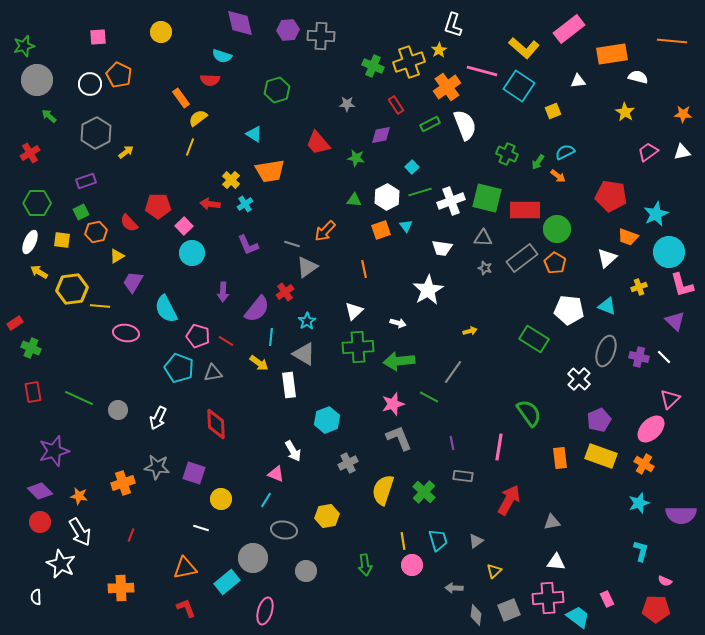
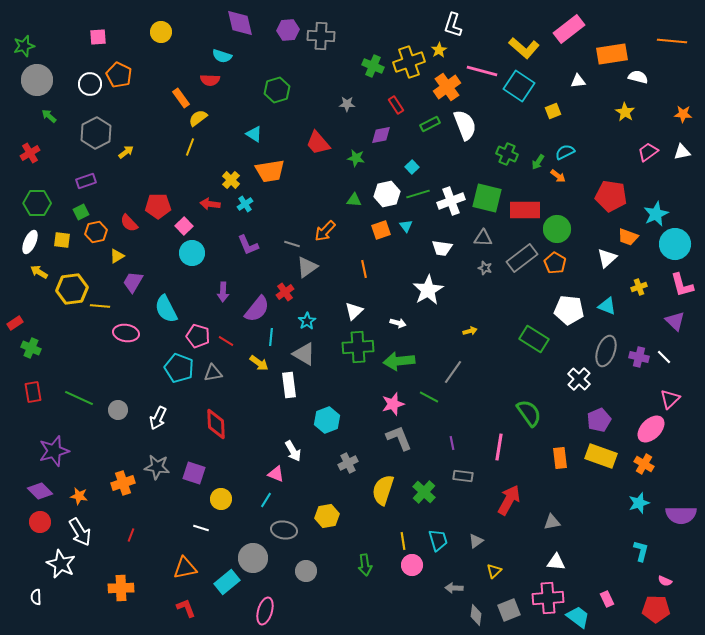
green line at (420, 192): moved 2 px left, 2 px down
white hexagon at (387, 197): moved 3 px up; rotated 15 degrees clockwise
cyan circle at (669, 252): moved 6 px right, 8 px up
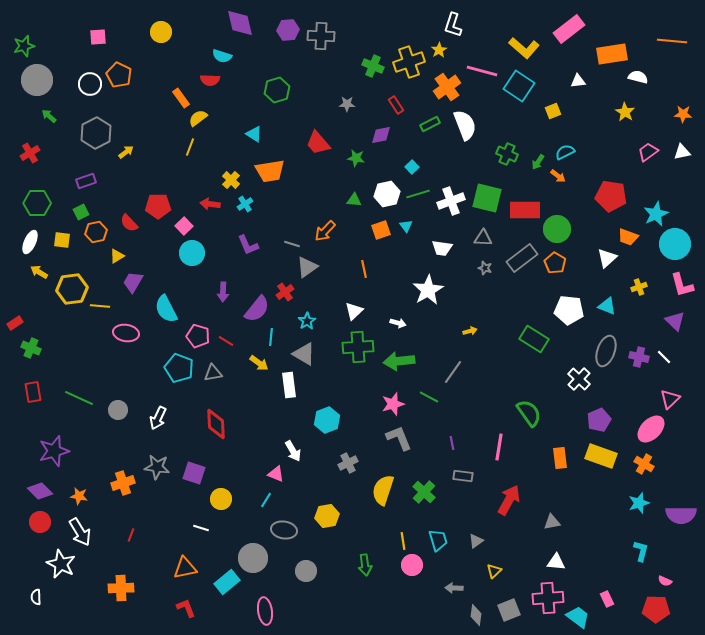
pink ellipse at (265, 611): rotated 24 degrees counterclockwise
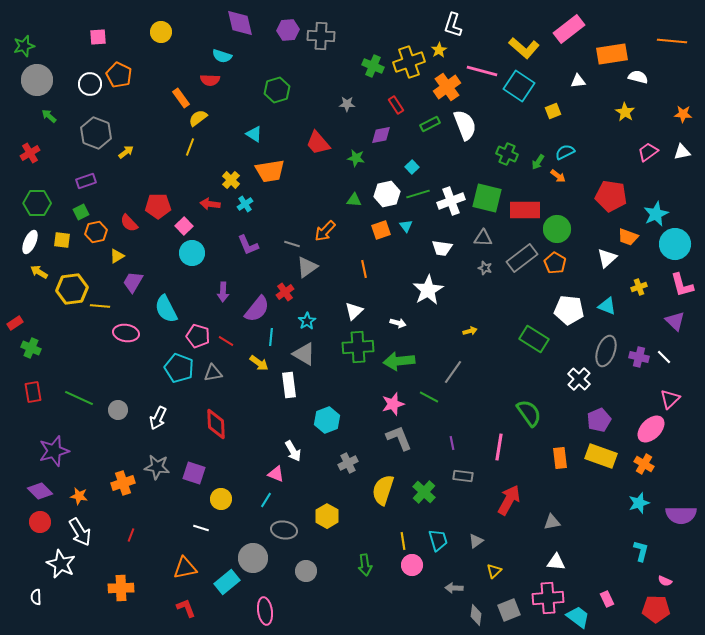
gray hexagon at (96, 133): rotated 12 degrees counterclockwise
yellow hexagon at (327, 516): rotated 20 degrees counterclockwise
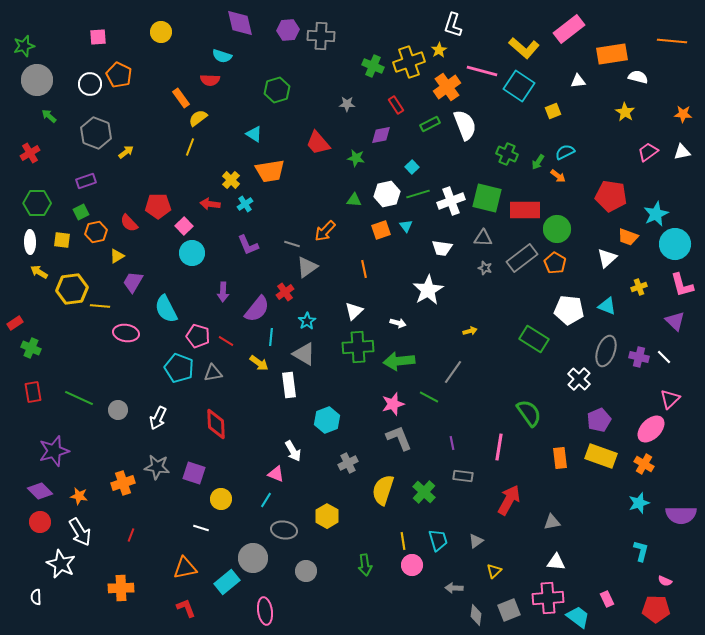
white ellipse at (30, 242): rotated 25 degrees counterclockwise
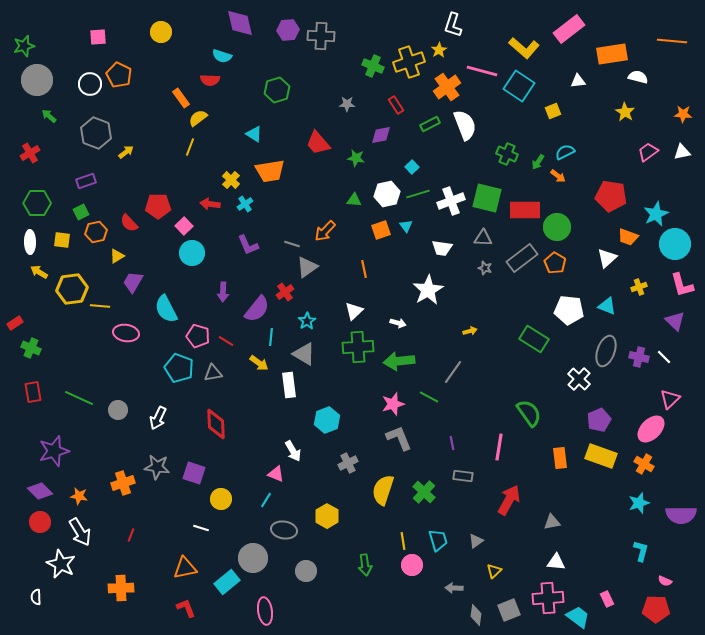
green circle at (557, 229): moved 2 px up
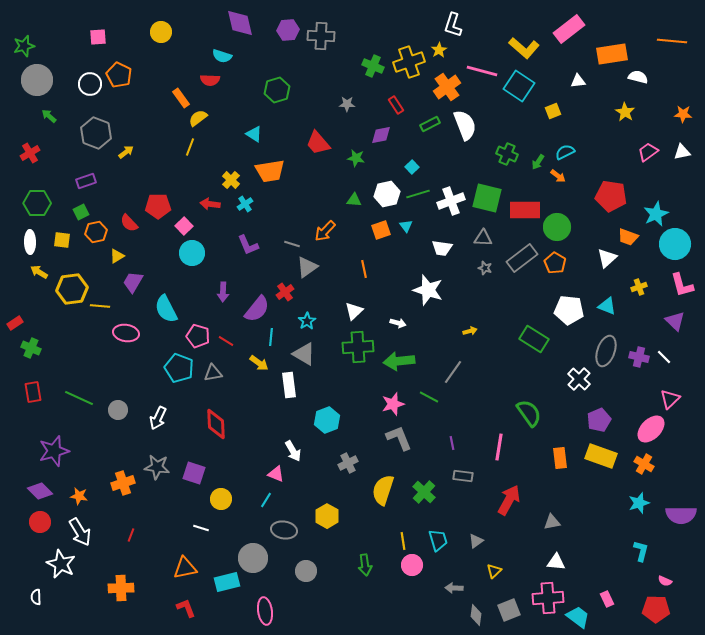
white star at (428, 290): rotated 24 degrees counterclockwise
cyan rectangle at (227, 582): rotated 25 degrees clockwise
